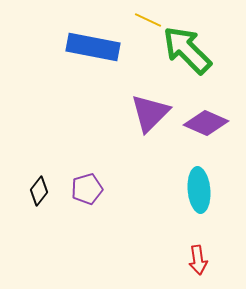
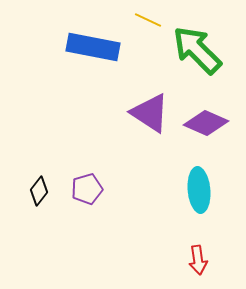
green arrow: moved 10 px right
purple triangle: rotated 42 degrees counterclockwise
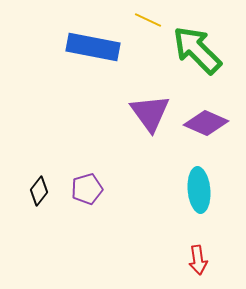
purple triangle: rotated 21 degrees clockwise
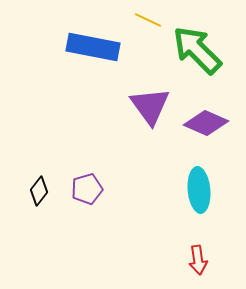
purple triangle: moved 7 px up
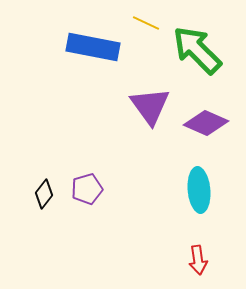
yellow line: moved 2 px left, 3 px down
black diamond: moved 5 px right, 3 px down
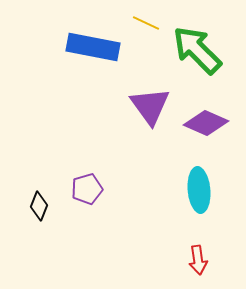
black diamond: moved 5 px left, 12 px down; rotated 16 degrees counterclockwise
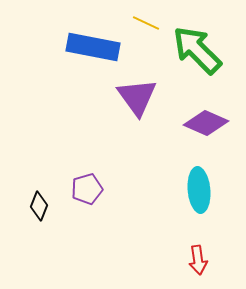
purple triangle: moved 13 px left, 9 px up
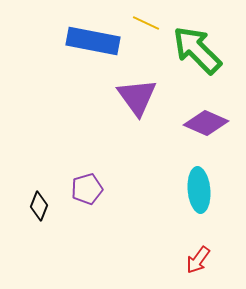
blue rectangle: moved 6 px up
red arrow: rotated 44 degrees clockwise
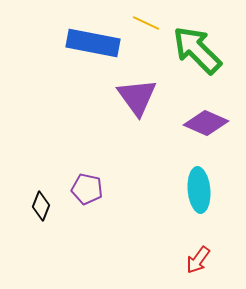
blue rectangle: moved 2 px down
purple pentagon: rotated 28 degrees clockwise
black diamond: moved 2 px right
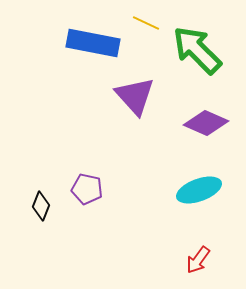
purple triangle: moved 2 px left, 1 px up; rotated 6 degrees counterclockwise
cyan ellipse: rotated 75 degrees clockwise
